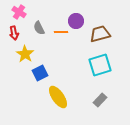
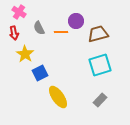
brown trapezoid: moved 2 px left
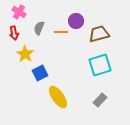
gray semicircle: rotated 48 degrees clockwise
brown trapezoid: moved 1 px right
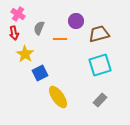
pink cross: moved 1 px left, 2 px down
orange line: moved 1 px left, 7 px down
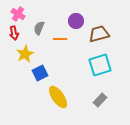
yellow star: rotated 12 degrees clockwise
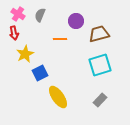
gray semicircle: moved 1 px right, 13 px up
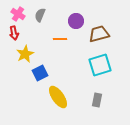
gray rectangle: moved 3 px left; rotated 32 degrees counterclockwise
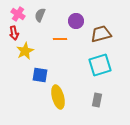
brown trapezoid: moved 2 px right
yellow star: moved 3 px up
blue square: moved 2 px down; rotated 35 degrees clockwise
yellow ellipse: rotated 20 degrees clockwise
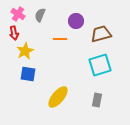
blue square: moved 12 px left, 1 px up
yellow ellipse: rotated 55 degrees clockwise
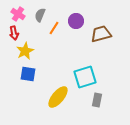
orange line: moved 6 px left, 11 px up; rotated 56 degrees counterclockwise
cyan square: moved 15 px left, 12 px down
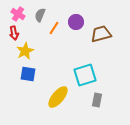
purple circle: moved 1 px down
cyan square: moved 2 px up
